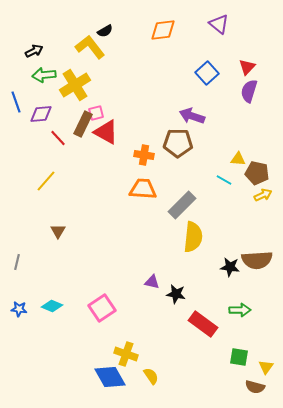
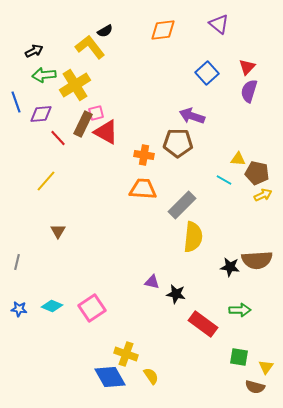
pink square at (102, 308): moved 10 px left
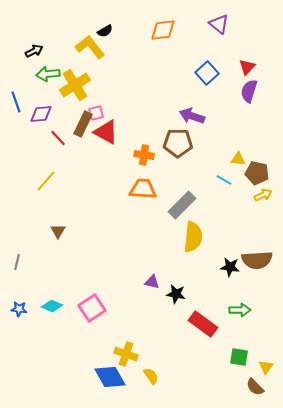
green arrow at (44, 75): moved 4 px right, 1 px up
brown semicircle at (255, 387): rotated 30 degrees clockwise
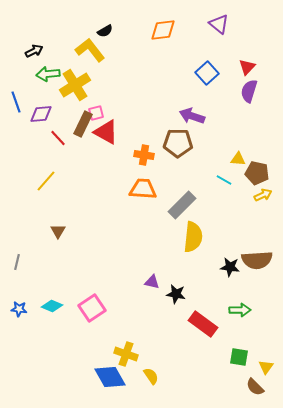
yellow L-shape at (90, 47): moved 3 px down
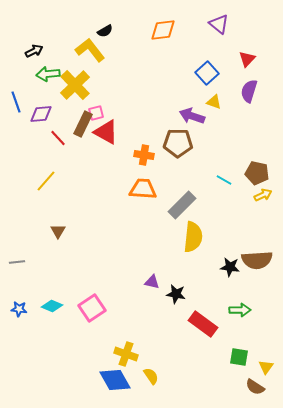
red triangle at (247, 67): moved 8 px up
yellow cross at (75, 85): rotated 12 degrees counterclockwise
yellow triangle at (238, 159): moved 24 px left, 57 px up; rotated 14 degrees clockwise
gray line at (17, 262): rotated 70 degrees clockwise
blue diamond at (110, 377): moved 5 px right, 3 px down
brown semicircle at (255, 387): rotated 12 degrees counterclockwise
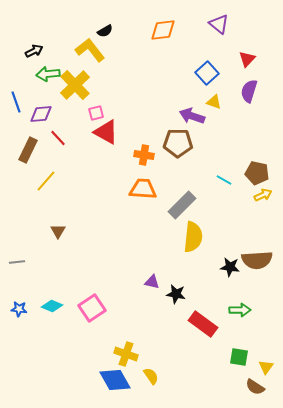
brown rectangle at (83, 124): moved 55 px left, 26 px down
